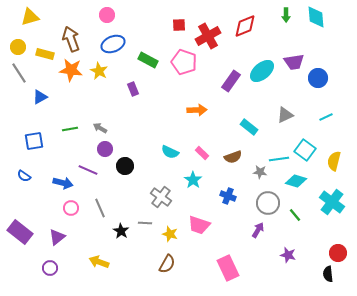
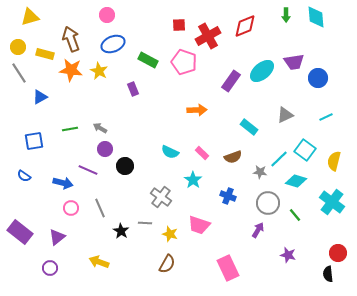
cyan line at (279, 159): rotated 36 degrees counterclockwise
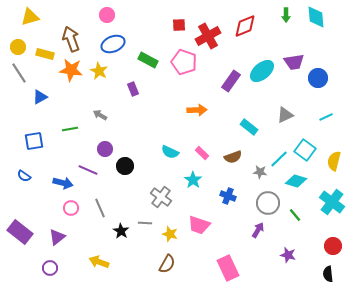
gray arrow at (100, 128): moved 13 px up
red circle at (338, 253): moved 5 px left, 7 px up
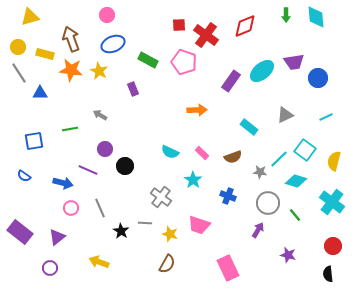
red cross at (208, 36): moved 2 px left, 1 px up; rotated 25 degrees counterclockwise
blue triangle at (40, 97): moved 4 px up; rotated 28 degrees clockwise
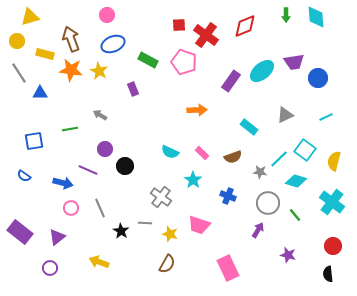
yellow circle at (18, 47): moved 1 px left, 6 px up
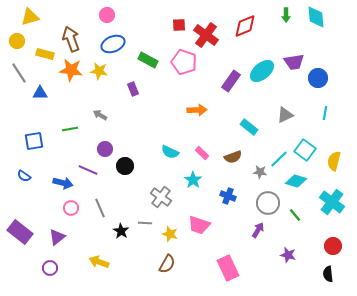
yellow star at (99, 71): rotated 18 degrees counterclockwise
cyan line at (326, 117): moved 1 px left, 4 px up; rotated 56 degrees counterclockwise
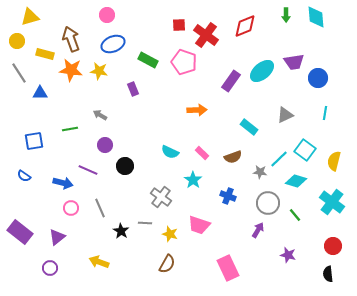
purple circle at (105, 149): moved 4 px up
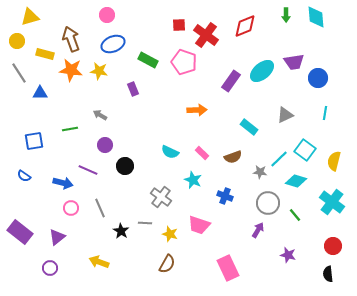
cyan star at (193, 180): rotated 12 degrees counterclockwise
blue cross at (228, 196): moved 3 px left
